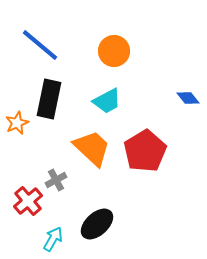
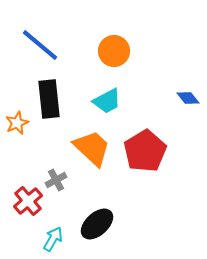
black rectangle: rotated 18 degrees counterclockwise
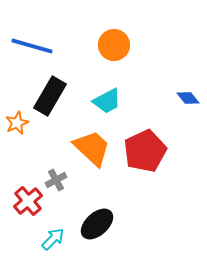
blue line: moved 8 px left, 1 px down; rotated 24 degrees counterclockwise
orange circle: moved 6 px up
black rectangle: moved 1 px right, 3 px up; rotated 36 degrees clockwise
red pentagon: rotated 6 degrees clockwise
cyan arrow: rotated 15 degrees clockwise
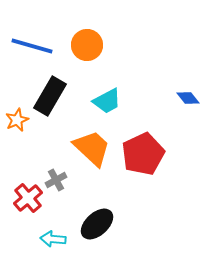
orange circle: moved 27 px left
orange star: moved 3 px up
red pentagon: moved 2 px left, 3 px down
red cross: moved 3 px up
cyan arrow: rotated 130 degrees counterclockwise
